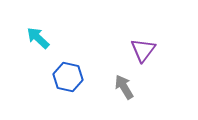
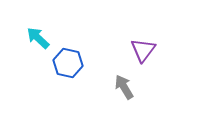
blue hexagon: moved 14 px up
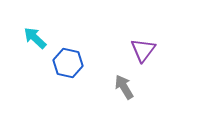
cyan arrow: moved 3 px left
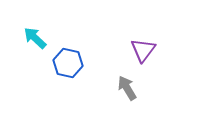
gray arrow: moved 3 px right, 1 px down
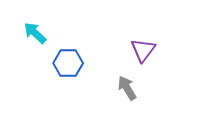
cyan arrow: moved 5 px up
blue hexagon: rotated 12 degrees counterclockwise
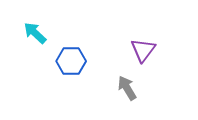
blue hexagon: moved 3 px right, 2 px up
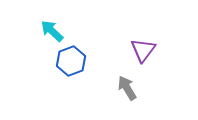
cyan arrow: moved 17 px right, 2 px up
blue hexagon: rotated 20 degrees counterclockwise
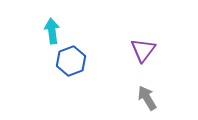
cyan arrow: rotated 40 degrees clockwise
gray arrow: moved 20 px right, 10 px down
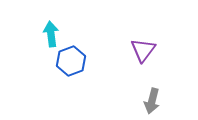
cyan arrow: moved 1 px left, 3 px down
gray arrow: moved 5 px right, 3 px down; rotated 135 degrees counterclockwise
